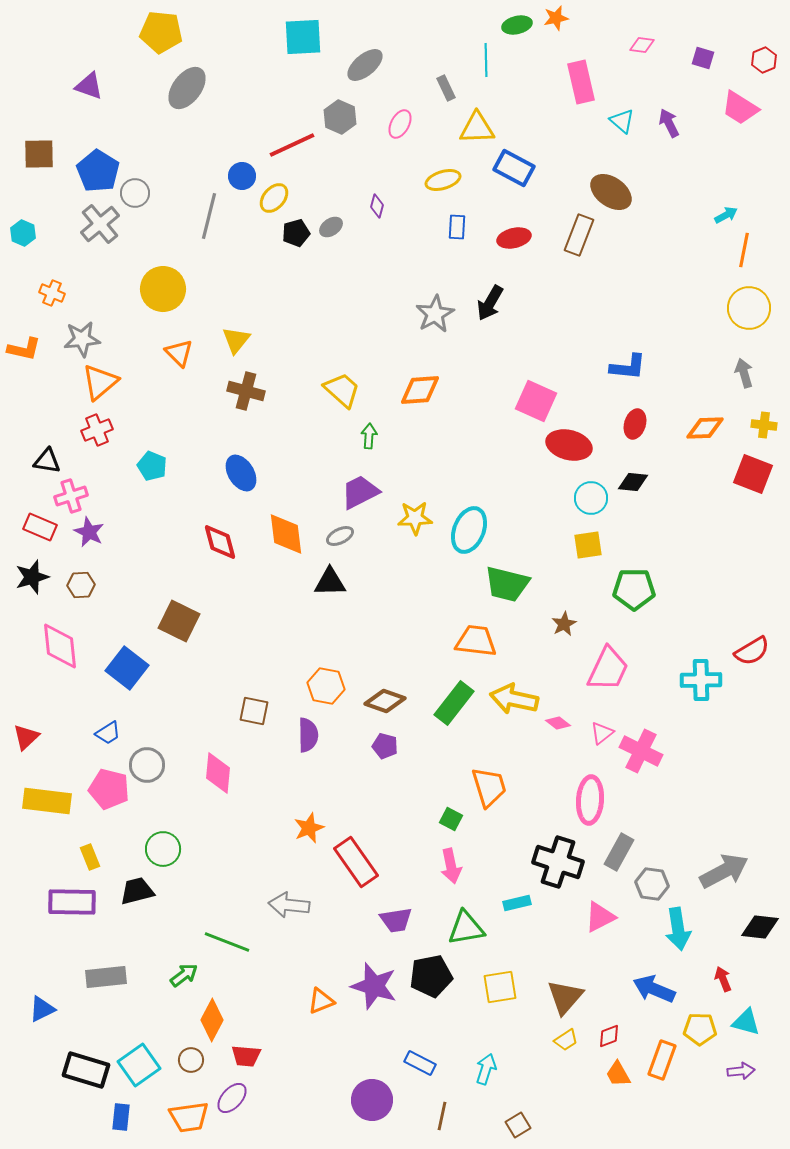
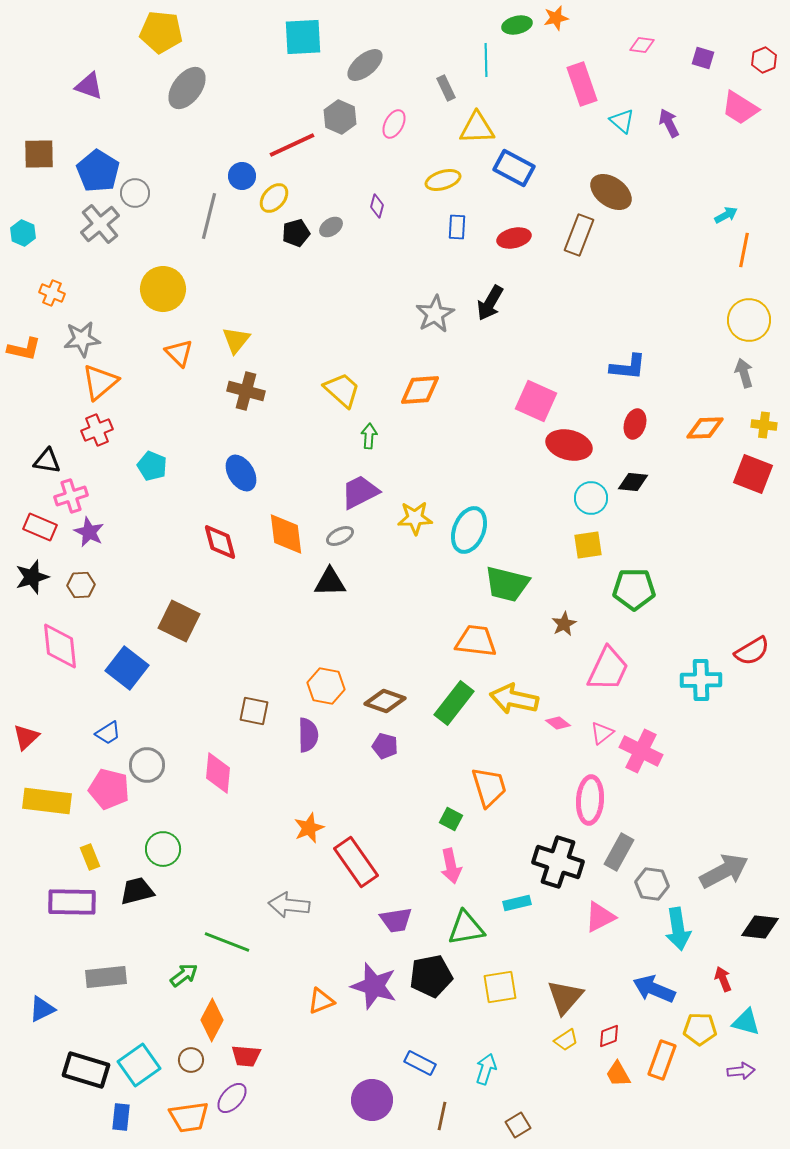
pink rectangle at (581, 82): moved 1 px right, 2 px down; rotated 6 degrees counterclockwise
pink ellipse at (400, 124): moved 6 px left
yellow circle at (749, 308): moved 12 px down
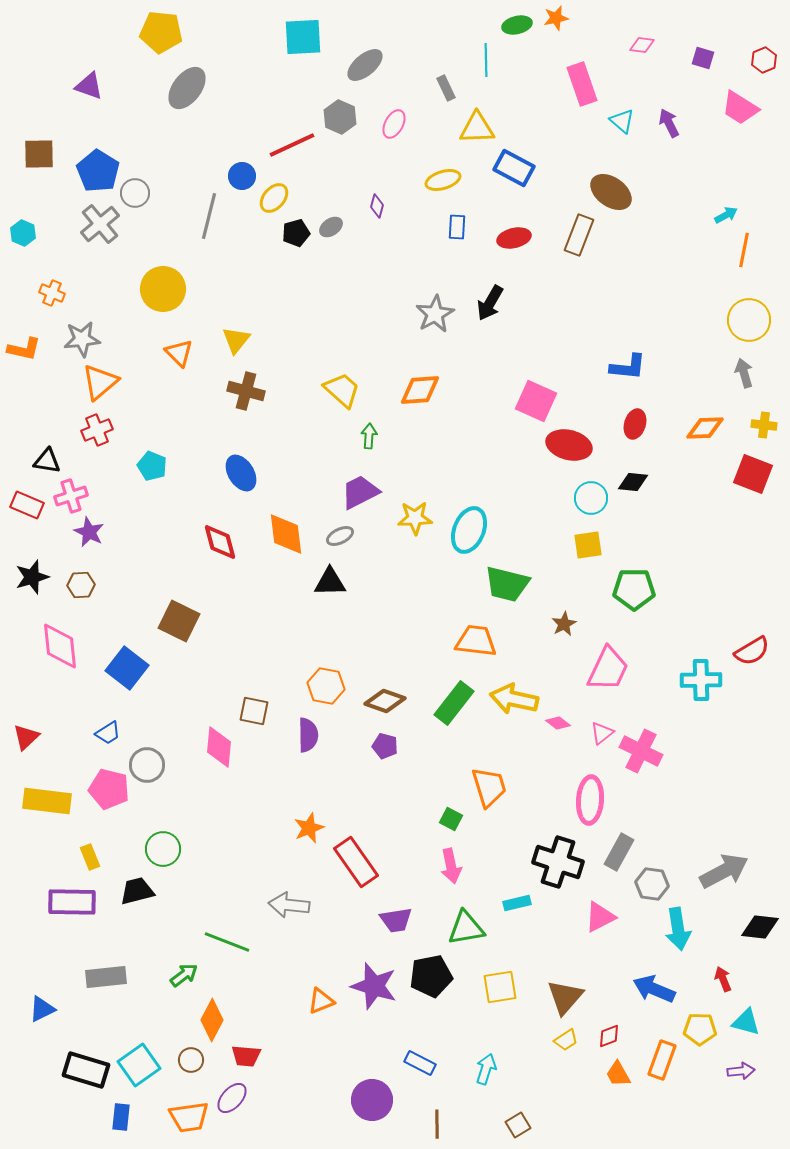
red rectangle at (40, 527): moved 13 px left, 22 px up
pink diamond at (218, 773): moved 1 px right, 26 px up
brown line at (442, 1116): moved 5 px left, 8 px down; rotated 12 degrees counterclockwise
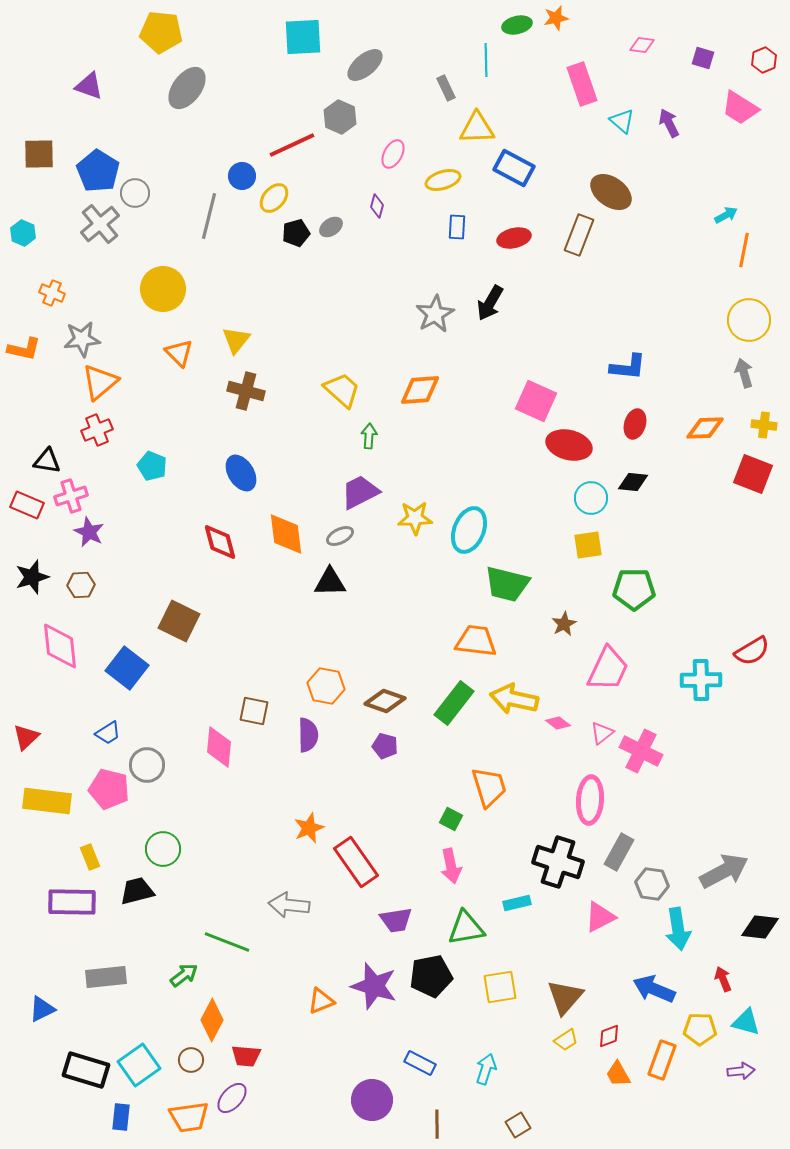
pink ellipse at (394, 124): moved 1 px left, 30 px down
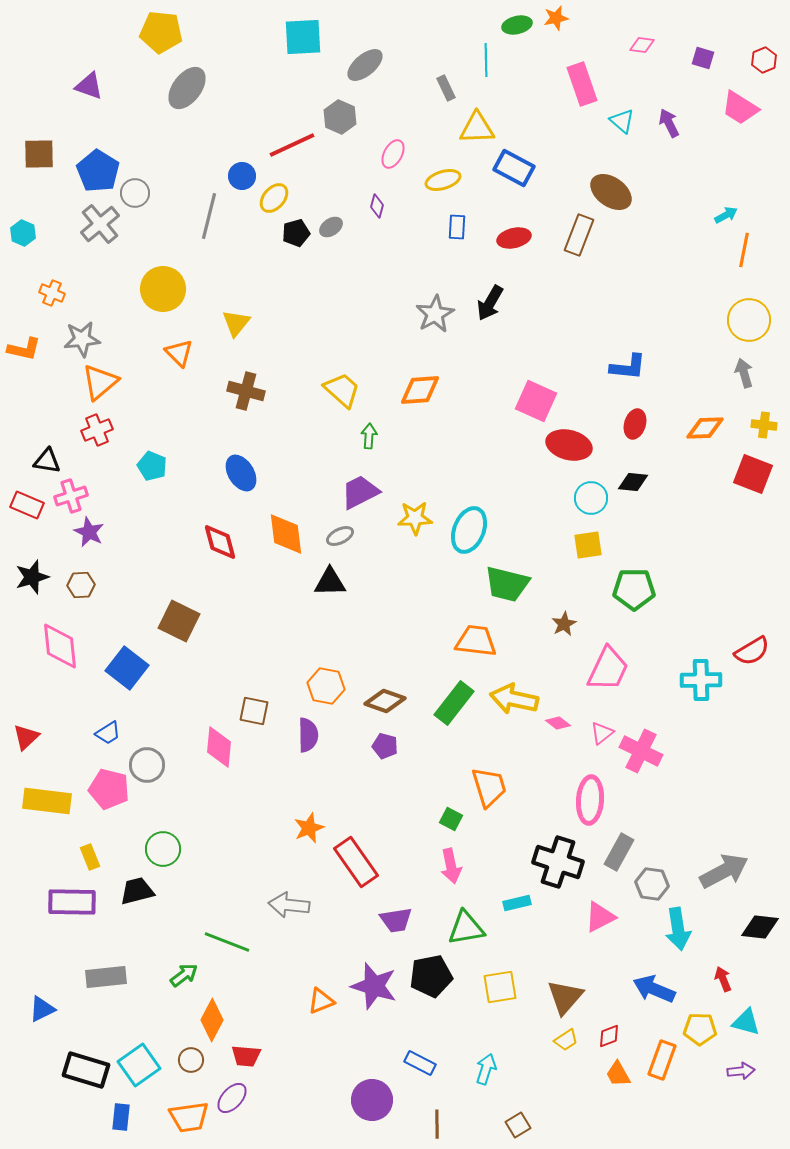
yellow triangle at (236, 340): moved 17 px up
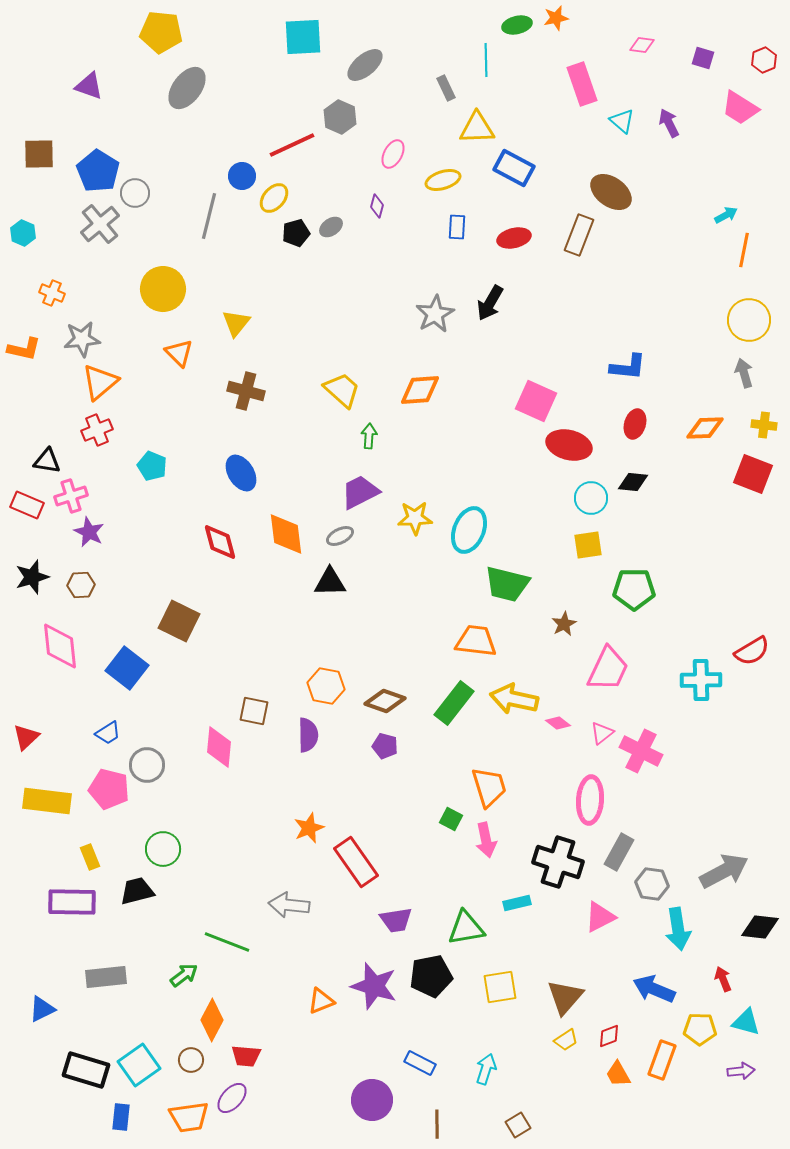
pink arrow at (451, 866): moved 35 px right, 26 px up
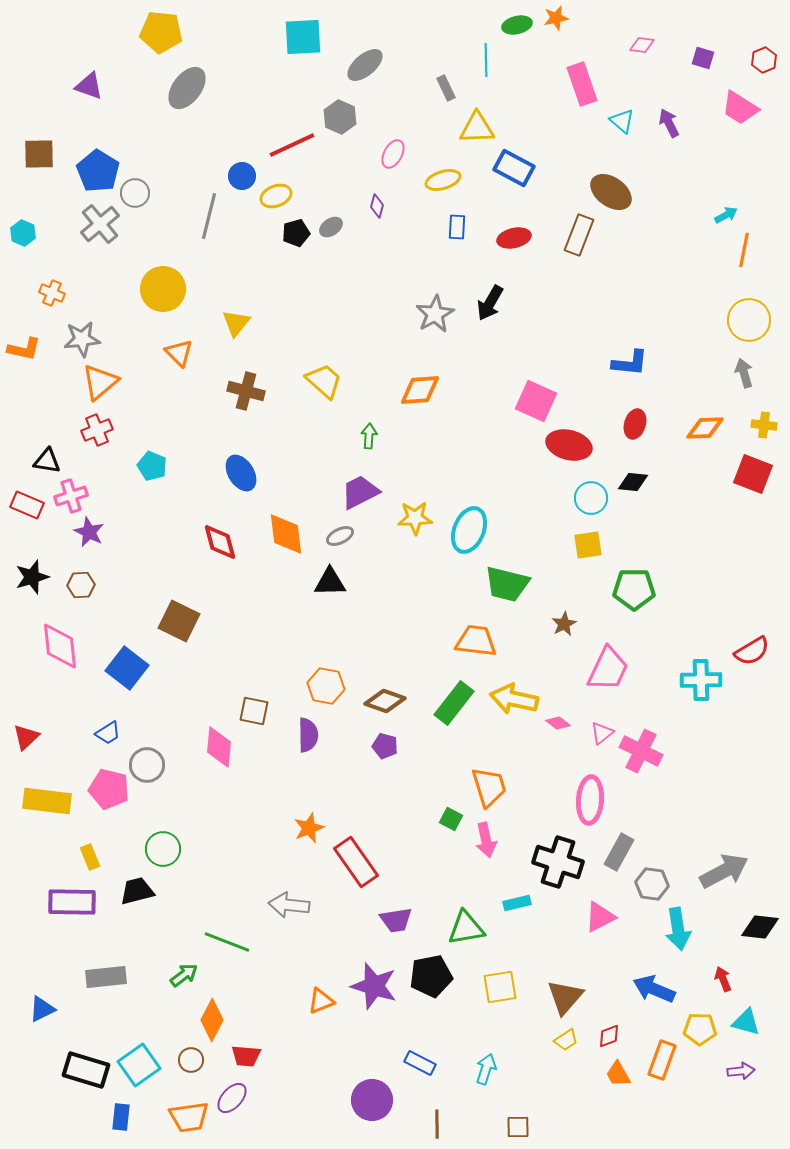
yellow ellipse at (274, 198): moved 2 px right, 2 px up; rotated 28 degrees clockwise
blue L-shape at (628, 367): moved 2 px right, 4 px up
yellow trapezoid at (342, 390): moved 18 px left, 9 px up
brown square at (518, 1125): moved 2 px down; rotated 30 degrees clockwise
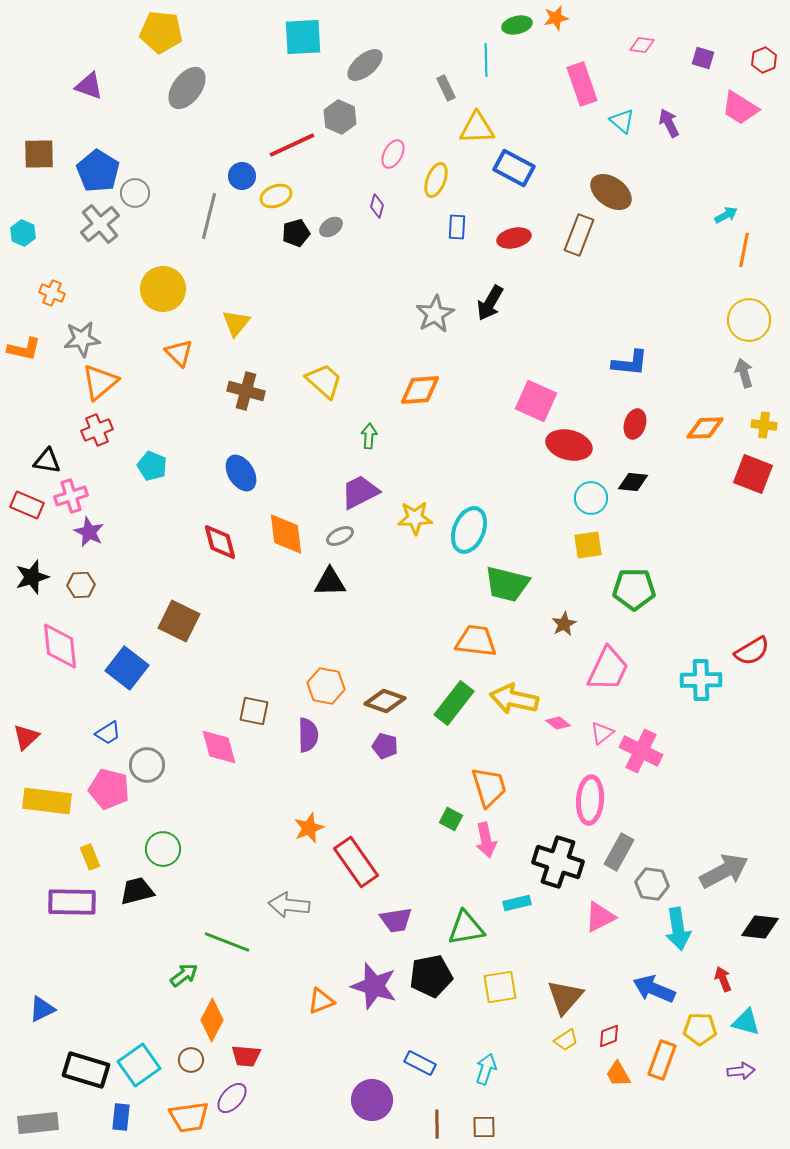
yellow ellipse at (443, 180): moved 7 px left; rotated 52 degrees counterclockwise
pink diamond at (219, 747): rotated 21 degrees counterclockwise
gray rectangle at (106, 977): moved 68 px left, 146 px down
brown square at (518, 1127): moved 34 px left
